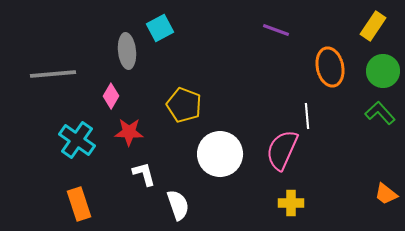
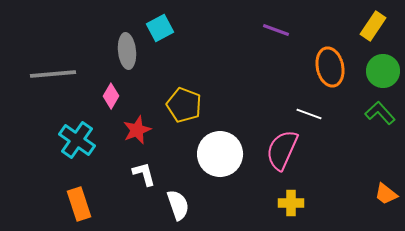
white line: moved 2 px right, 2 px up; rotated 65 degrees counterclockwise
red star: moved 8 px right, 2 px up; rotated 24 degrees counterclockwise
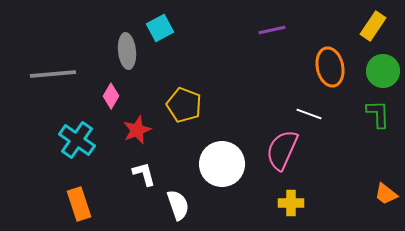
purple line: moved 4 px left; rotated 32 degrees counterclockwise
green L-shape: moved 2 px left, 1 px down; rotated 40 degrees clockwise
white circle: moved 2 px right, 10 px down
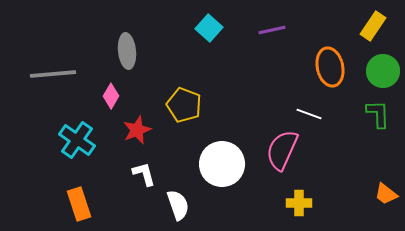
cyan square: moved 49 px right; rotated 20 degrees counterclockwise
yellow cross: moved 8 px right
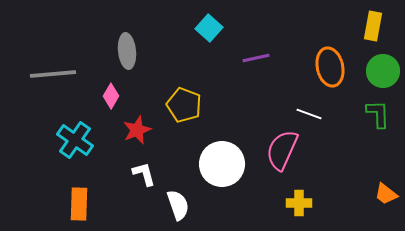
yellow rectangle: rotated 24 degrees counterclockwise
purple line: moved 16 px left, 28 px down
cyan cross: moved 2 px left
orange rectangle: rotated 20 degrees clockwise
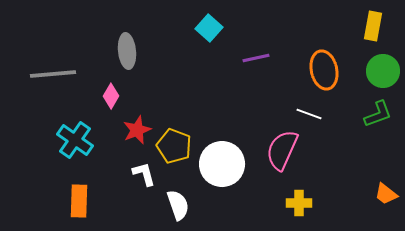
orange ellipse: moved 6 px left, 3 px down
yellow pentagon: moved 10 px left, 41 px down
green L-shape: rotated 72 degrees clockwise
orange rectangle: moved 3 px up
